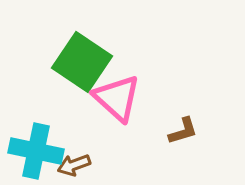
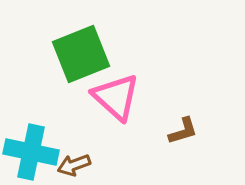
green square: moved 1 px left, 8 px up; rotated 34 degrees clockwise
pink triangle: moved 1 px left, 1 px up
cyan cross: moved 5 px left, 1 px down
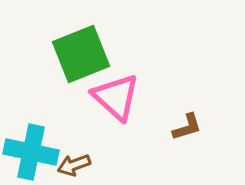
brown L-shape: moved 4 px right, 4 px up
